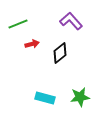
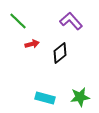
green line: moved 3 px up; rotated 66 degrees clockwise
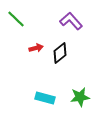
green line: moved 2 px left, 2 px up
red arrow: moved 4 px right, 4 px down
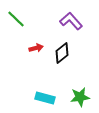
black diamond: moved 2 px right
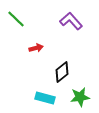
black diamond: moved 19 px down
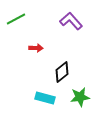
green line: rotated 72 degrees counterclockwise
red arrow: rotated 16 degrees clockwise
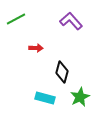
black diamond: rotated 35 degrees counterclockwise
green star: rotated 18 degrees counterclockwise
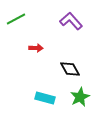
black diamond: moved 8 px right, 3 px up; rotated 45 degrees counterclockwise
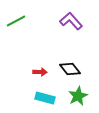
green line: moved 2 px down
red arrow: moved 4 px right, 24 px down
black diamond: rotated 10 degrees counterclockwise
green star: moved 2 px left, 1 px up
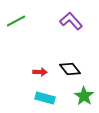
green star: moved 6 px right; rotated 12 degrees counterclockwise
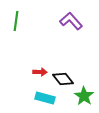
green line: rotated 54 degrees counterclockwise
black diamond: moved 7 px left, 10 px down
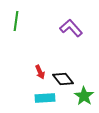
purple L-shape: moved 7 px down
red arrow: rotated 64 degrees clockwise
cyan rectangle: rotated 18 degrees counterclockwise
